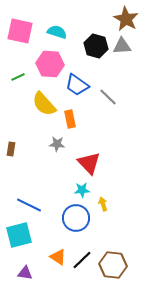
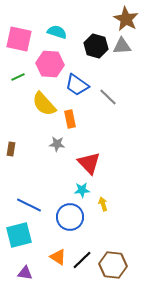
pink square: moved 1 px left, 8 px down
blue circle: moved 6 px left, 1 px up
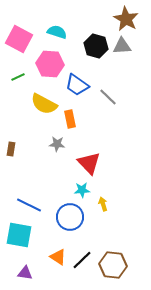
pink square: rotated 16 degrees clockwise
yellow semicircle: rotated 20 degrees counterclockwise
cyan square: rotated 24 degrees clockwise
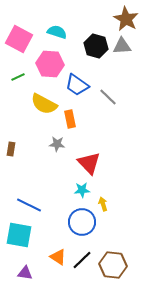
blue circle: moved 12 px right, 5 px down
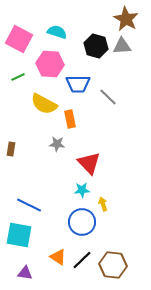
blue trapezoid: moved 1 px right, 1 px up; rotated 35 degrees counterclockwise
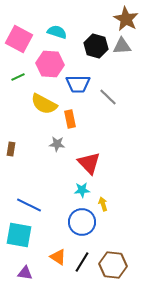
black line: moved 2 px down; rotated 15 degrees counterclockwise
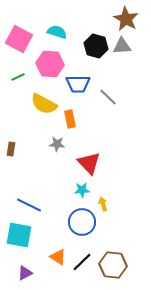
black line: rotated 15 degrees clockwise
purple triangle: rotated 35 degrees counterclockwise
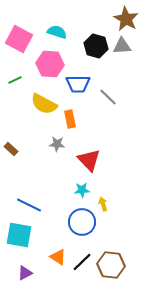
green line: moved 3 px left, 3 px down
brown rectangle: rotated 56 degrees counterclockwise
red triangle: moved 3 px up
brown hexagon: moved 2 px left
